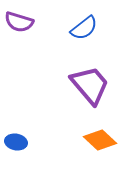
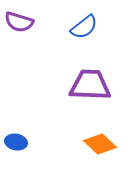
blue semicircle: moved 1 px up
purple trapezoid: rotated 48 degrees counterclockwise
orange diamond: moved 4 px down
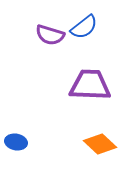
purple semicircle: moved 31 px right, 13 px down
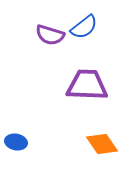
purple trapezoid: moved 3 px left
orange diamond: moved 2 px right; rotated 12 degrees clockwise
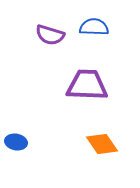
blue semicircle: moved 10 px right; rotated 140 degrees counterclockwise
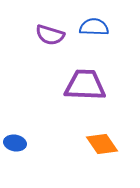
purple trapezoid: moved 2 px left
blue ellipse: moved 1 px left, 1 px down
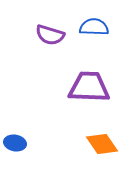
purple trapezoid: moved 4 px right, 2 px down
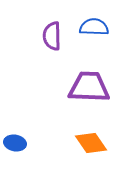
purple semicircle: moved 2 px right, 1 px down; rotated 72 degrees clockwise
orange diamond: moved 11 px left, 1 px up
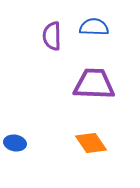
purple trapezoid: moved 5 px right, 3 px up
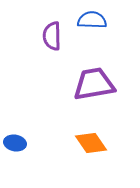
blue semicircle: moved 2 px left, 7 px up
purple trapezoid: rotated 12 degrees counterclockwise
